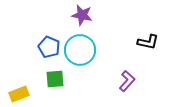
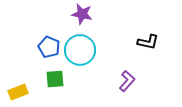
purple star: moved 1 px up
yellow rectangle: moved 1 px left, 2 px up
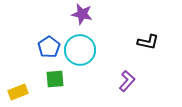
blue pentagon: rotated 15 degrees clockwise
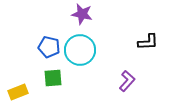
black L-shape: rotated 15 degrees counterclockwise
blue pentagon: rotated 25 degrees counterclockwise
green square: moved 2 px left, 1 px up
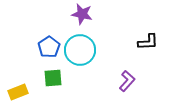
blue pentagon: rotated 25 degrees clockwise
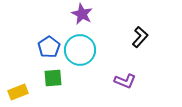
purple star: rotated 15 degrees clockwise
black L-shape: moved 8 px left, 5 px up; rotated 45 degrees counterclockwise
purple L-shape: moved 2 px left; rotated 70 degrees clockwise
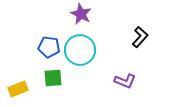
purple star: moved 1 px left
blue pentagon: rotated 30 degrees counterclockwise
yellow rectangle: moved 3 px up
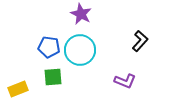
black L-shape: moved 4 px down
green square: moved 1 px up
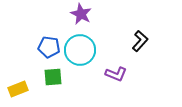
purple L-shape: moved 9 px left, 7 px up
